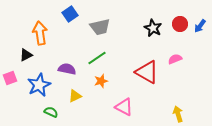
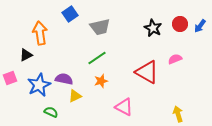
purple semicircle: moved 3 px left, 10 px down
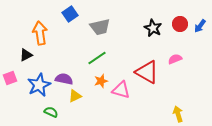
pink triangle: moved 3 px left, 17 px up; rotated 12 degrees counterclockwise
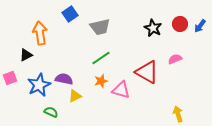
green line: moved 4 px right
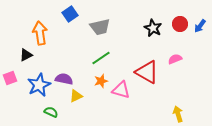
yellow triangle: moved 1 px right
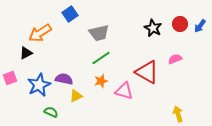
gray trapezoid: moved 1 px left, 6 px down
orange arrow: rotated 115 degrees counterclockwise
black triangle: moved 2 px up
pink triangle: moved 3 px right, 1 px down
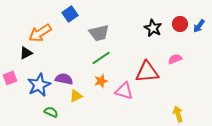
blue arrow: moved 1 px left
red triangle: rotated 35 degrees counterclockwise
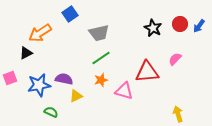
pink semicircle: rotated 24 degrees counterclockwise
orange star: moved 1 px up
blue star: rotated 15 degrees clockwise
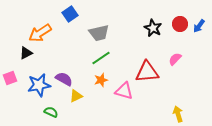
purple semicircle: rotated 18 degrees clockwise
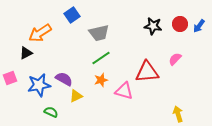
blue square: moved 2 px right, 1 px down
black star: moved 2 px up; rotated 18 degrees counterclockwise
